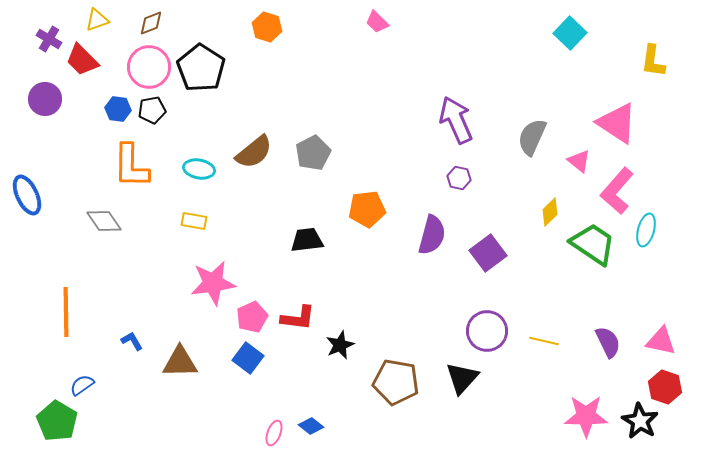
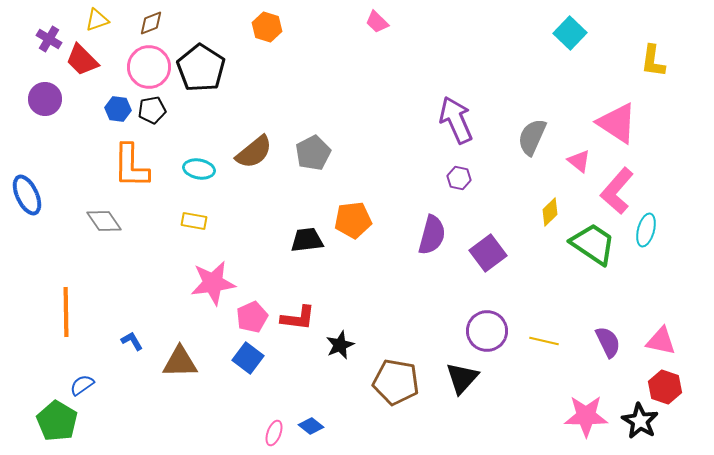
orange pentagon at (367, 209): moved 14 px left, 11 px down
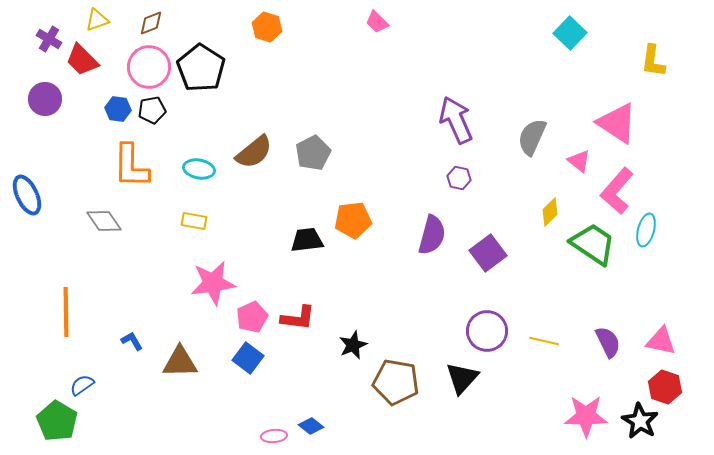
black star at (340, 345): moved 13 px right
pink ellipse at (274, 433): moved 3 px down; rotated 65 degrees clockwise
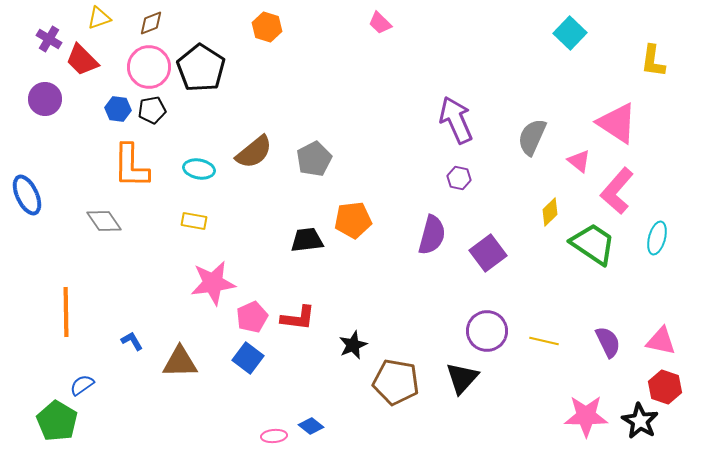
yellow triangle at (97, 20): moved 2 px right, 2 px up
pink trapezoid at (377, 22): moved 3 px right, 1 px down
gray pentagon at (313, 153): moved 1 px right, 6 px down
cyan ellipse at (646, 230): moved 11 px right, 8 px down
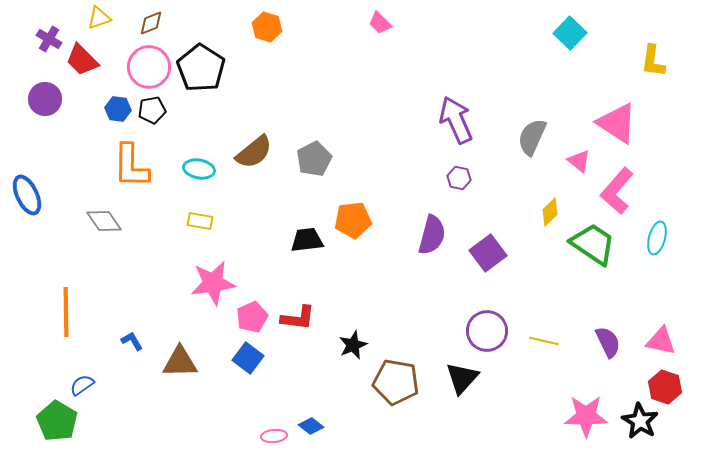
yellow rectangle at (194, 221): moved 6 px right
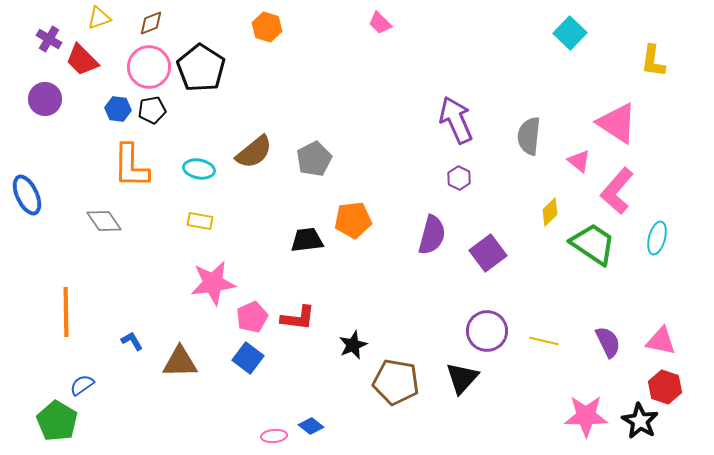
gray semicircle at (532, 137): moved 3 px left, 1 px up; rotated 18 degrees counterclockwise
purple hexagon at (459, 178): rotated 15 degrees clockwise
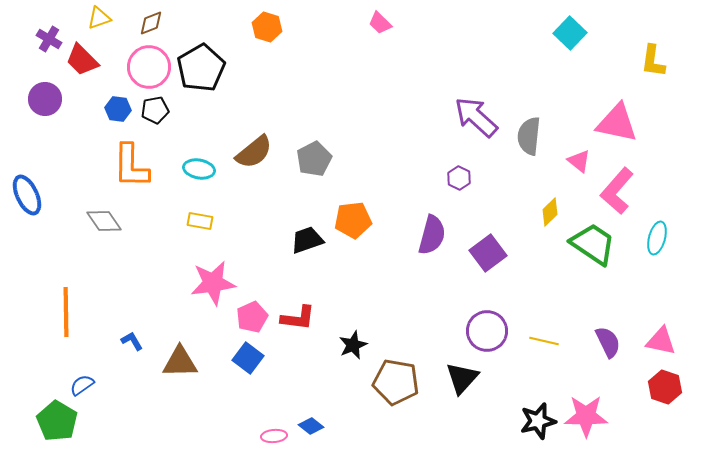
black pentagon at (201, 68): rotated 9 degrees clockwise
black pentagon at (152, 110): moved 3 px right
purple arrow at (456, 120): moved 20 px right, 3 px up; rotated 24 degrees counterclockwise
pink triangle at (617, 123): rotated 21 degrees counterclockwise
black trapezoid at (307, 240): rotated 12 degrees counterclockwise
black star at (640, 421): moved 102 px left; rotated 27 degrees clockwise
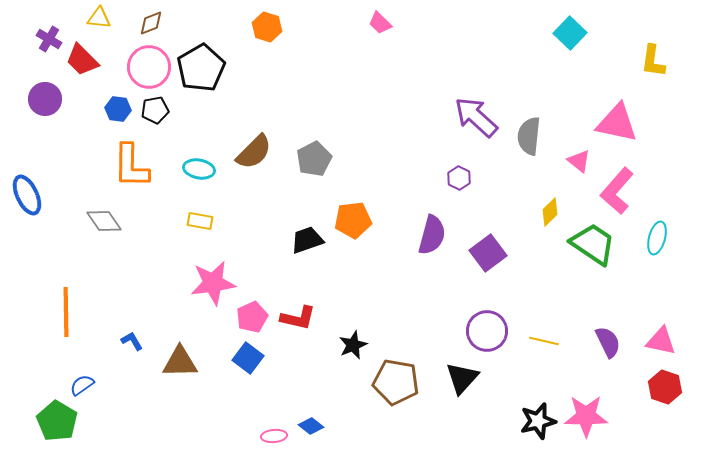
yellow triangle at (99, 18): rotated 25 degrees clockwise
brown semicircle at (254, 152): rotated 6 degrees counterclockwise
red L-shape at (298, 318): rotated 6 degrees clockwise
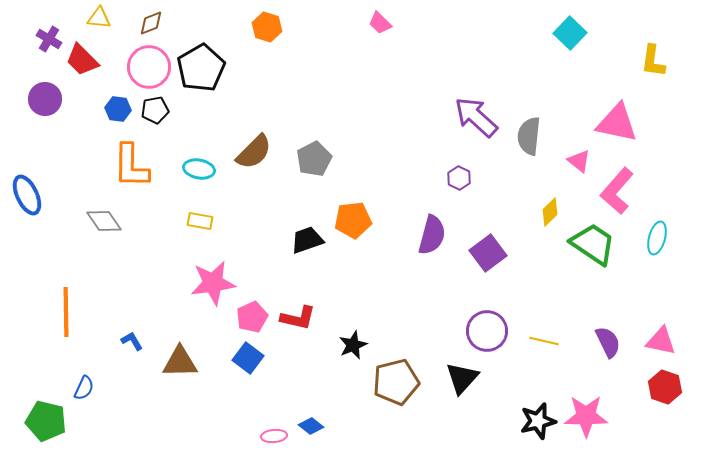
brown pentagon at (396, 382): rotated 24 degrees counterclockwise
blue semicircle at (82, 385): moved 2 px right, 3 px down; rotated 150 degrees clockwise
green pentagon at (57, 421): moved 11 px left; rotated 18 degrees counterclockwise
